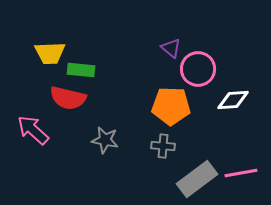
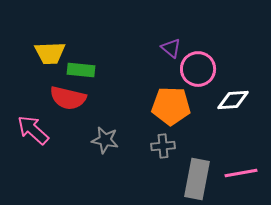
gray cross: rotated 10 degrees counterclockwise
gray rectangle: rotated 42 degrees counterclockwise
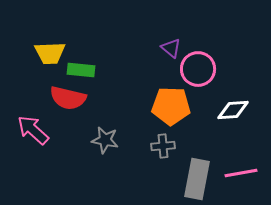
white diamond: moved 10 px down
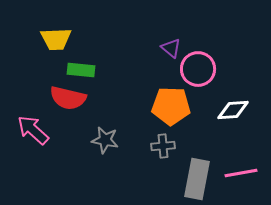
yellow trapezoid: moved 6 px right, 14 px up
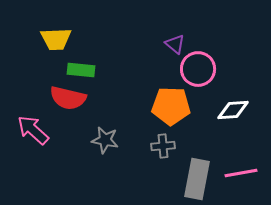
purple triangle: moved 4 px right, 4 px up
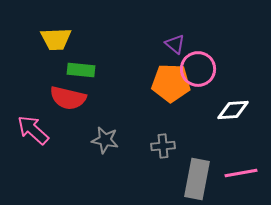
orange pentagon: moved 23 px up
